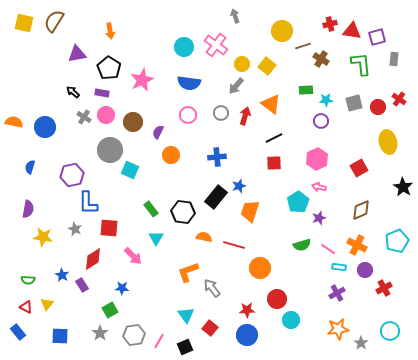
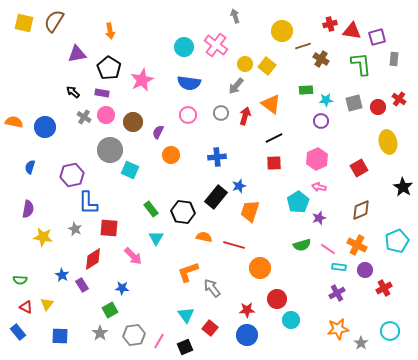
yellow circle at (242, 64): moved 3 px right
green semicircle at (28, 280): moved 8 px left
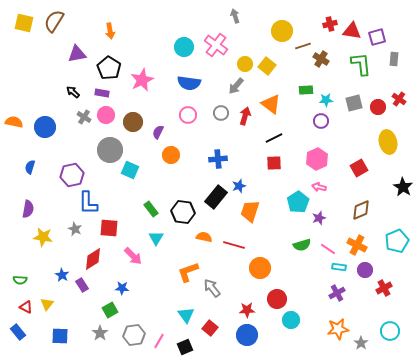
blue cross at (217, 157): moved 1 px right, 2 px down
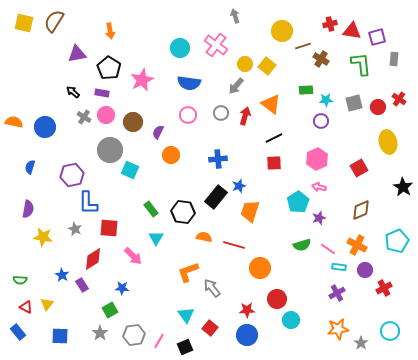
cyan circle at (184, 47): moved 4 px left, 1 px down
